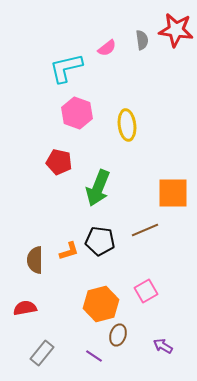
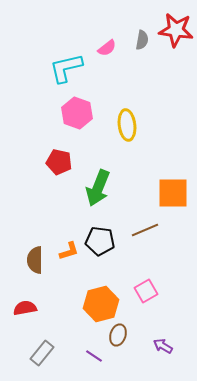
gray semicircle: rotated 18 degrees clockwise
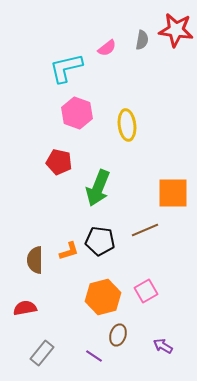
orange hexagon: moved 2 px right, 7 px up
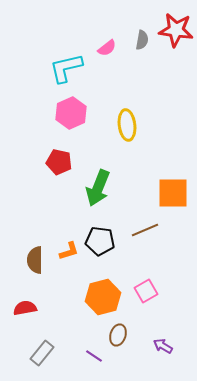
pink hexagon: moved 6 px left; rotated 16 degrees clockwise
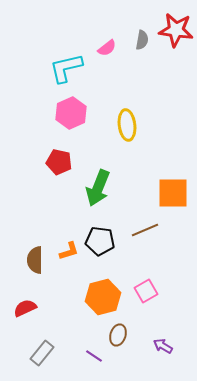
red semicircle: rotated 15 degrees counterclockwise
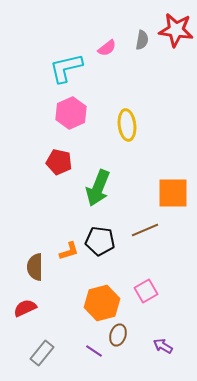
brown semicircle: moved 7 px down
orange hexagon: moved 1 px left, 6 px down
purple line: moved 5 px up
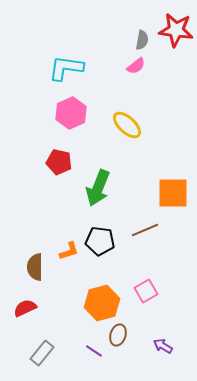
pink semicircle: moved 29 px right, 18 px down
cyan L-shape: rotated 21 degrees clockwise
yellow ellipse: rotated 40 degrees counterclockwise
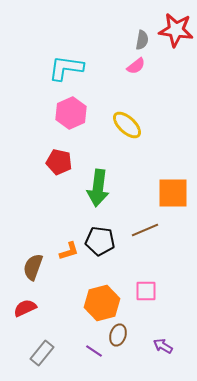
green arrow: rotated 15 degrees counterclockwise
brown semicircle: moved 2 px left; rotated 20 degrees clockwise
pink square: rotated 30 degrees clockwise
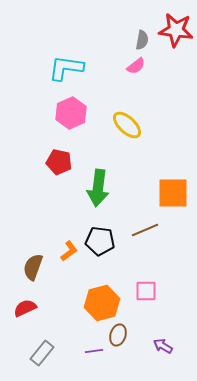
orange L-shape: rotated 20 degrees counterclockwise
purple line: rotated 42 degrees counterclockwise
